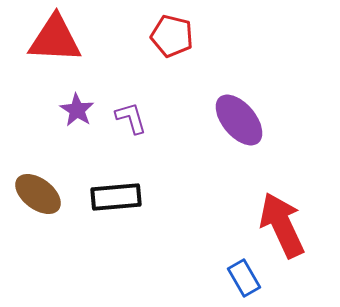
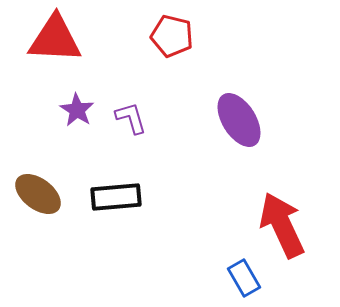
purple ellipse: rotated 8 degrees clockwise
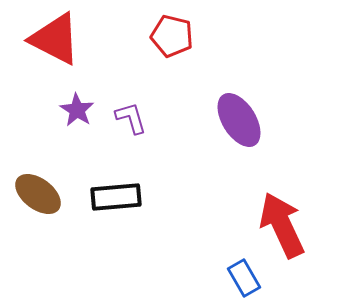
red triangle: rotated 24 degrees clockwise
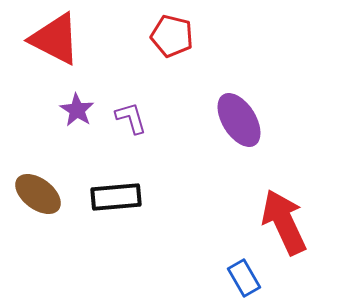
red arrow: moved 2 px right, 3 px up
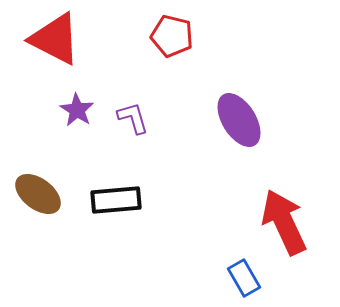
purple L-shape: moved 2 px right
black rectangle: moved 3 px down
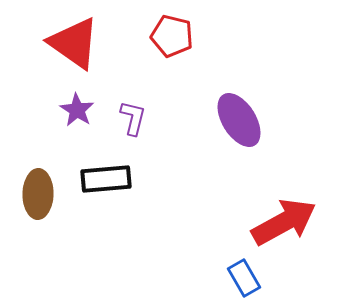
red triangle: moved 19 px right, 4 px down; rotated 8 degrees clockwise
purple L-shape: rotated 30 degrees clockwise
brown ellipse: rotated 54 degrees clockwise
black rectangle: moved 10 px left, 21 px up
red arrow: rotated 86 degrees clockwise
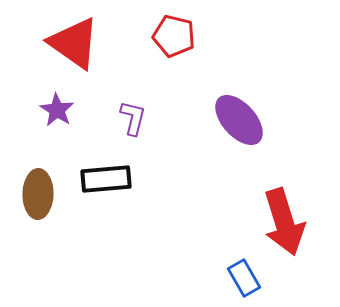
red pentagon: moved 2 px right
purple star: moved 20 px left
purple ellipse: rotated 10 degrees counterclockwise
red arrow: rotated 102 degrees clockwise
